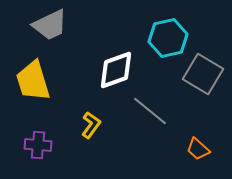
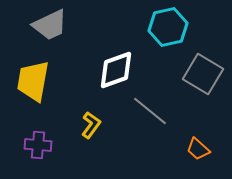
cyan hexagon: moved 11 px up
yellow trapezoid: rotated 27 degrees clockwise
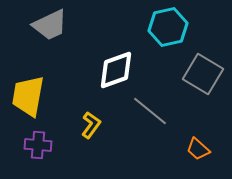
yellow trapezoid: moved 5 px left, 15 px down
